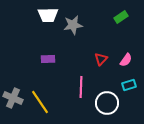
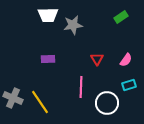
red triangle: moved 4 px left; rotated 16 degrees counterclockwise
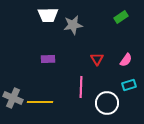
yellow line: rotated 55 degrees counterclockwise
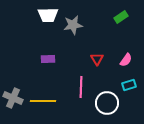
yellow line: moved 3 px right, 1 px up
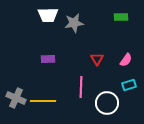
green rectangle: rotated 32 degrees clockwise
gray star: moved 1 px right, 2 px up
gray cross: moved 3 px right
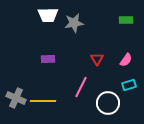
green rectangle: moved 5 px right, 3 px down
pink line: rotated 25 degrees clockwise
white circle: moved 1 px right
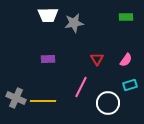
green rectangle: moved 3 px up
cyan rectangle: moved 1 px right
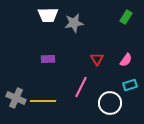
green rectangle: rotated 56 degrees counterclockwise
white circle: moved 2 px right
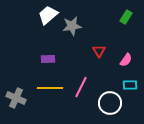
white trapezoid: rotated 140 degrees clockwise
gray star: moved 2 px left, 3 px down
red triangle: moved 2 px right, 8 px up
cyan rectangle: rotated 16 degrees clockwise
yellow line: moved 7 px right, 13 px up
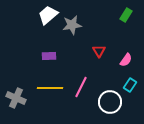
green rectangle: moved 2 px up
gray star: moved 1 px up
purple rectangle: moved 1 px right, 3 px up
cyan rectangle: rotated 56 degrees counterclockwise
white circle: moved 1 px up
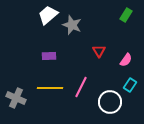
gray star: rotated 30 degrees clockwise
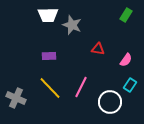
white trapezoid: rotated 140 degrees counterclockwise
red triangle: moved 1 px left, 2 px up; rotated 48 degrees counterclockwise
yellow line: rotated 45 degrees clockwise
